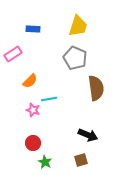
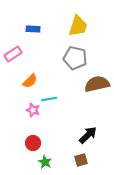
gray pentagon: rotated 10 degrees counterclockwise
brown semicircle: moved 1 px right, 4 px up; rotated 95 degrees counterclockwise
black arrow: rotated 66 degrees counterclockwise
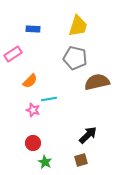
brown semicircle: moved 2 px up
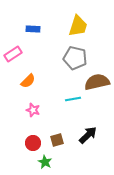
orange semicircle: moved 2 px left
cyan line: moved 24 px right
brown square: moved 24 px left, 20 px up
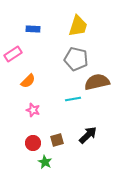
gray pentagon: moved 1 px right, 1 px down
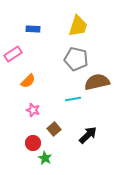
brown square: moved 3 px left, 11 px up; rotated 24 degrees counterclockwise
green star: moved 4 px up
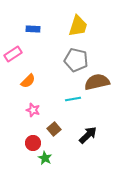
gray pentagon: moved 1 px down
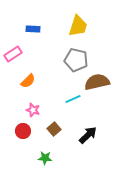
cyan line: rotated 14 degrees counterclockwise
red circle: moved 10 px left, 12 px up
green star: rotated 24 degrees counterclockwise
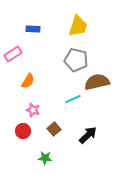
orange semicircle: rotated 14 degrees counterclockwise
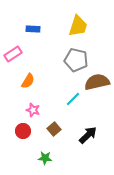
cyan line: rotated 21 degrees counterclockwise
